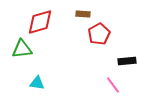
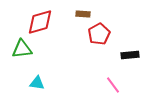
black rectangle: moved 3 px right, 6 px up
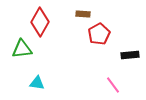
red diamond: rotated 44 degrees counterclockwise
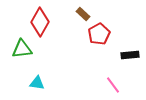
brown rectangle: rotated 40 degrees clockwise
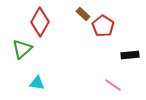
red pentagon: moved 4 px right, 8 px up; rotated 10 degrees counterclockwise
green triangle: rotated 35 degrees counterclockwise
pink line: rotated 18 degrees counterclockwise
